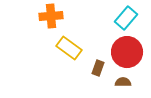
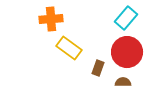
orange cross: moved 3 px down
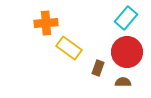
orange cross: moved 5 px left, 4 px down
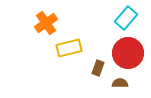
orange cross: rotated 30 degrees counterclockwise
yellow rectangle: rotated 50 degrees counterclockwise
red circle: moved 1 px right, 1 px down
brown semicircle: moved 3 px left, 1 px down
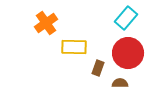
yellow rectangle: moved 5 px right, 1 px up; rotated 15 degrees clockwise
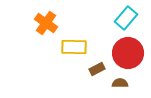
orange cross: rotated 20 degrees counterclockwise
brown rectangle: moved 1 px left, 1 px down; rotated 42 degrees clockwise
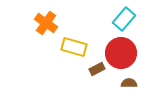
cyan rectangle: moved 2 px left, 1 px down
yellow rectangle: rotated 15 degrees clockwise
red circle: moved 7 px left
brown semicircle: moved 9 px right
